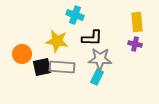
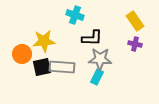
yellow rectangle: moved 2 px left, 1 px up; rotated 30 degrees counterclockwise
yellow star: moved 13 px left; rotated 15 degrees counterclockwise
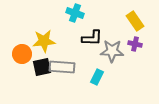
cyan cross: moved 2 px up
gray star: moved 12 px right, 8 px up
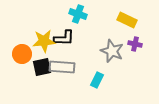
cyan cross: moved 3 px right, 1 px down
yellow rectangle: moved 8 px left, 1 px up; rotated 30 degrees counterclockwise
black L-shape: moved 28 px left
gray star: rotated 20 degrees clockwise
cyan rectangle: moved 3 px down
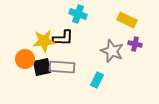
black L-shape: moved 1 px left
orange circle: moved 3 px right, 5 px down
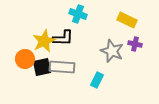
yellow star: rotated 20 degrees counterclockwise
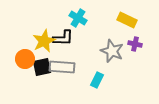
cyan cross: moved 4 px down; rotated 12 degrees clockwise
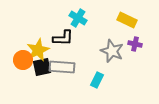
yellow star: moved 6 px left, 9 px down
orange circle: moved 2 px left, 1 px down
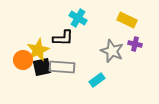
cyan rectangle: rotated 28 degrees clockwise
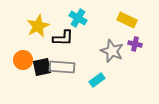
yellow star: moved 24 px up
